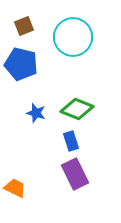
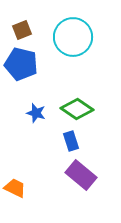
brown square: moved 2 px left, 4 px down
green diamond: rotated 12 degrees clockwise
purple rectangle: moved 6 px right, 1 px down; rotated 24 degrees counterclockwise
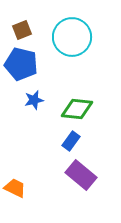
cyan circle: moved 1 px left
green diamond: rotated 28 degrees counterclockwise
blue star: moved 2 px left, 13 px up; rotated 30 degrees counterclockwise
blue rectangle: rotated 54 degrees clockwise
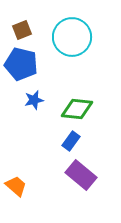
orange trapezoid: moved 1 px right, 2 px up; rotated 15 degrees clockwise
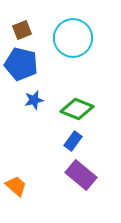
cyan circle: moved 1 px right, 1 px down
green diamond: rotated 16 degrees clockwise
blue rectangle: moved 2 px right
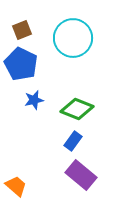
blue pentagon: rotated 12 degrees clockwise
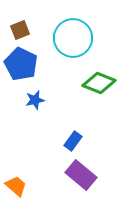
brown square: moved 2 px left
blue star: moved 1 px right
green diamond: moved 22 px right, 26 px up
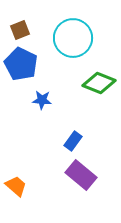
blue star: moved 7 px right; rotated 18 degrees clockwise
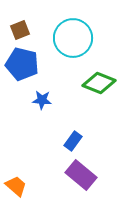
blue pentagon: moved 1 px right; rotated 12 degrees counterclockwise
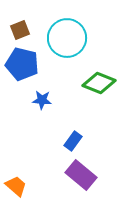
cyan circle: moved 6 px left
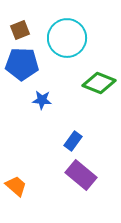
blue pentagon: rotated 12 degrees counterclockwise
